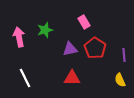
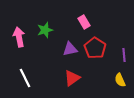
red triangle: rotated 36 degrees counterclockwise
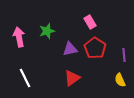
pink rectangle: moved 6 px right
green star: moved 2 px right, 1 px down
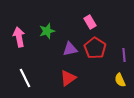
red triangle: moved 4 px left
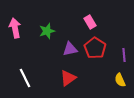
pink arrow: moved 4 px left, 9 px up
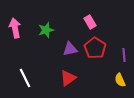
green star: moved 1 px left, 1 px up
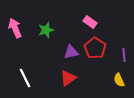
pink rectangle: rotated 24 degrees counterclockwise
pink arrow: rotated 12 degrees counterclockwise
purple triangle: moved 1 px right, 3 px down
yellow semicircle: moved 1 px left
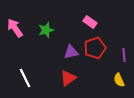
pink arrow: rotated 12 degrees counterclockwise
red pentagon: rotated 20 degrees clockwise
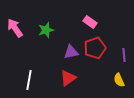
white line: moved 4 px right, 2 px down; rotated 36 degrees clockwise
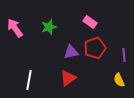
green star: moved 3 px right, 3 px up
